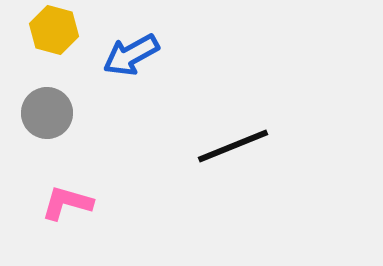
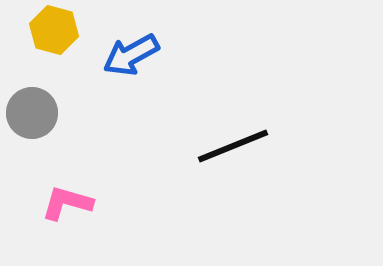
gray circle: moved 15 px left
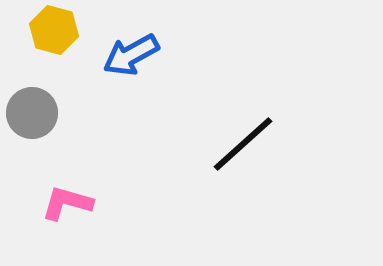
black line: moved 10 px right, 2 px up; rotated 20 degrees counterclockwise
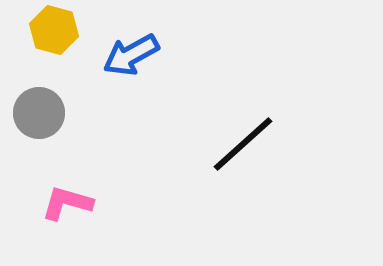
gray circle: moved 7 px right
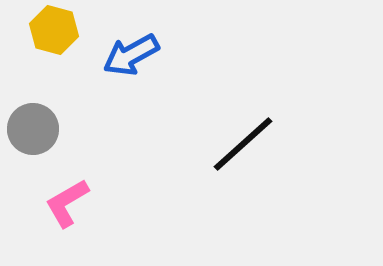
gray circle: moved 6 px left, 16 px down
pink L-shape: rotated 46 degrees counterclockwise
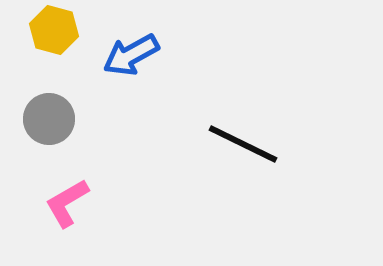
gray circle: moved 16 px right, 10 px up
black line: rotated 68 degrees clockwise
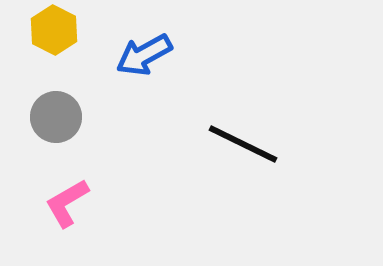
yellow hexagon: rotated 12 degrees clockwise
blue arrow: moved 13 px right
gray circle: moved 7 px right, 2 px up
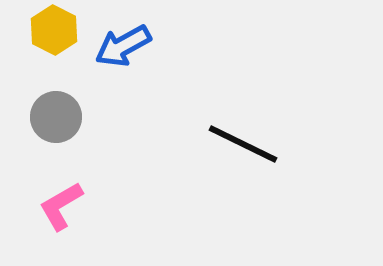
blue arrow: moved 21 px left, 9 px up
pink L-shape: moved 6 px left, 3 px down
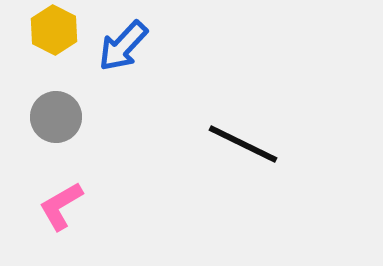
blue arrow: rotated 18 degrees counterclockwise
